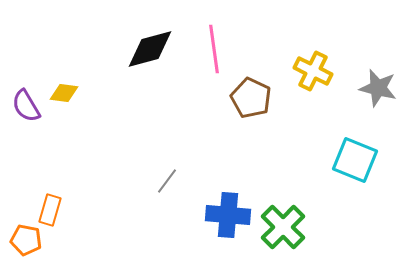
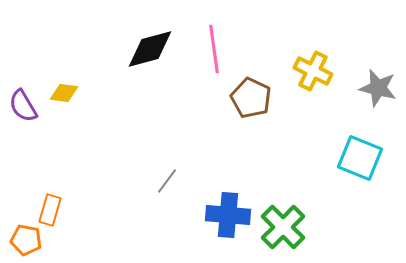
purple semicircle: moved 3 px left
cyan square: moved 5 px right, 2 px up
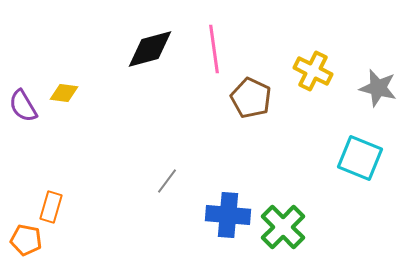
orange rectangle: moved 1 px right, 3 px up
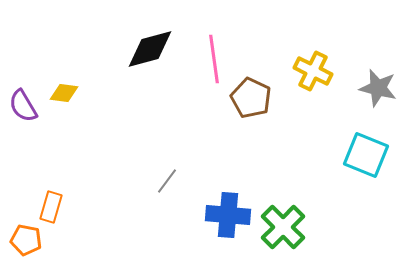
pink line: moved 10 px down
cyan square: moved 6 px right, 3 px up
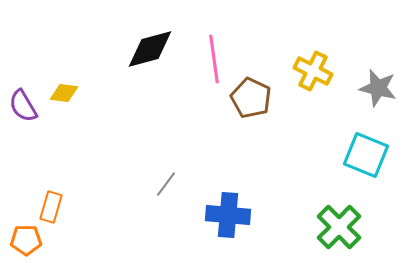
gray line: moved 1 px left, 3 px down
green cross: moved 56 px right
orange pentagon: rotated 12 degrees counterclockwise
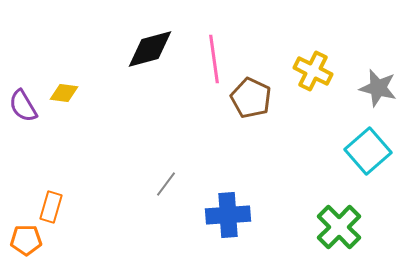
cyan square: moved 2 px right, 4 px up; rotated 27 degrees clockwise
blue cross: rotated 9 degrees counterclockwise
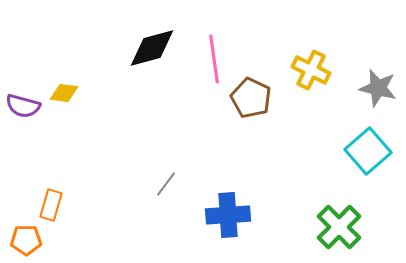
black diamond: moved 2 px right, 1 px up
yellow cross: moved 2 px left, 1 px up
purple semicircle: rotated 44 degrees counterclockwise
orange rectangle: moved 2 px up
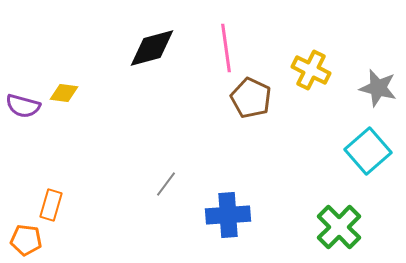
pink line: moved 12 px right, 11 px up
orange pentagon: rotated 8 degrees clockwise
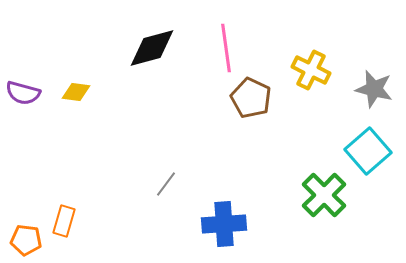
gray star: moved 4 px left, 1 px down
yellow diamond: moved 12 px right, 1 px up
purple semicircle: moved 13 px up
orange rectangle: moved 13 px right, 16 px down
blue cross: moved 4 px left, 9 px down
green cross: moved 15 px left, 32 px up
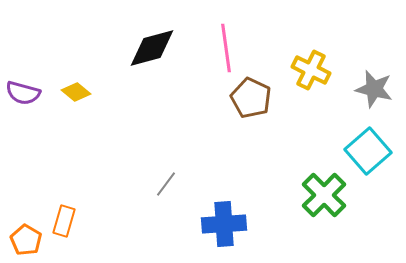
yellow diamond: rotated 32 degrees clockwise
orange pentagon: rotated 24 degrees clockwise
